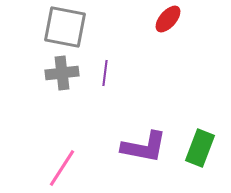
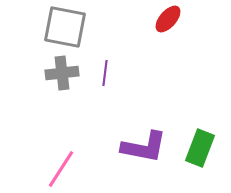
pink line: moved 1 px left, 1 px down
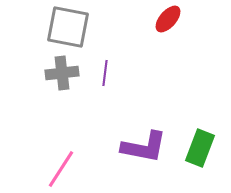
gray square: moved 3 px right
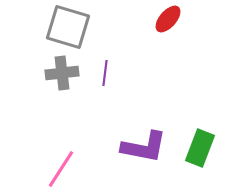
gray square: rotated 6 degrees clockwise
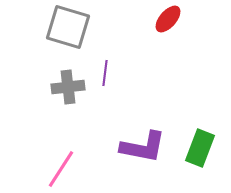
gray cross: moved 6 px right, 14 px down
purple L-shape: moved 1 px left
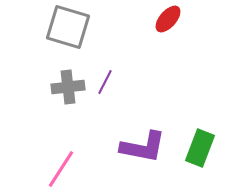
purple line: moved 9 px down; rotated 20 degrees clockwise
